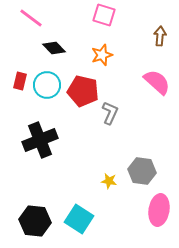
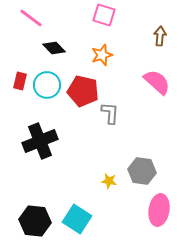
gray L-shape: rotated 20 degrees counterclockwise
black cross: moved 1 px down
cyan square: moved 2 px left
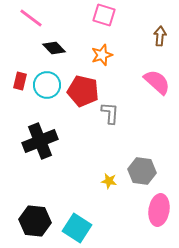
cyan square: moved 9 px down
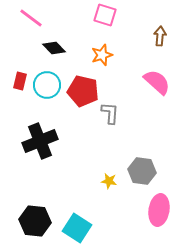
pink square: moved 1 px right
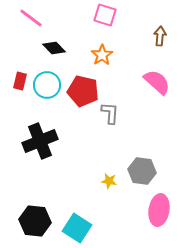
orange star: rotated 15 degrees counterclockwise
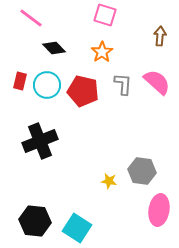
orange star: moved 3 px up
gray L-shape: moved 13 px right, 29 px up
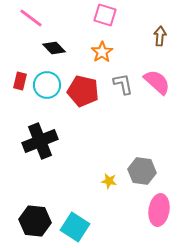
gray L-shape: rotated 15 degrees counterclockwise
cyan square: moved 2 px left, 1 px up
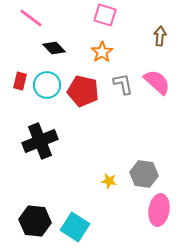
gray hexagon: moved 2 px right, 3 px down
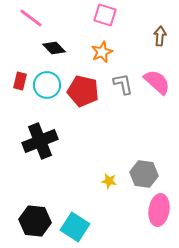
orange star: rotated 10 degrees clockwise
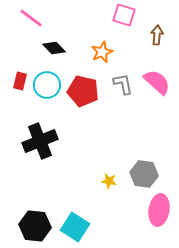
pink square: moved 19 px right
brown arrow: moved 3 px left, 1 px up
black hexagon: moved 5 px down
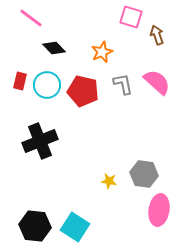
pink square: moved 7 px right, 2 px down
brown arrow: rotated 24 degrees counterclockwise
